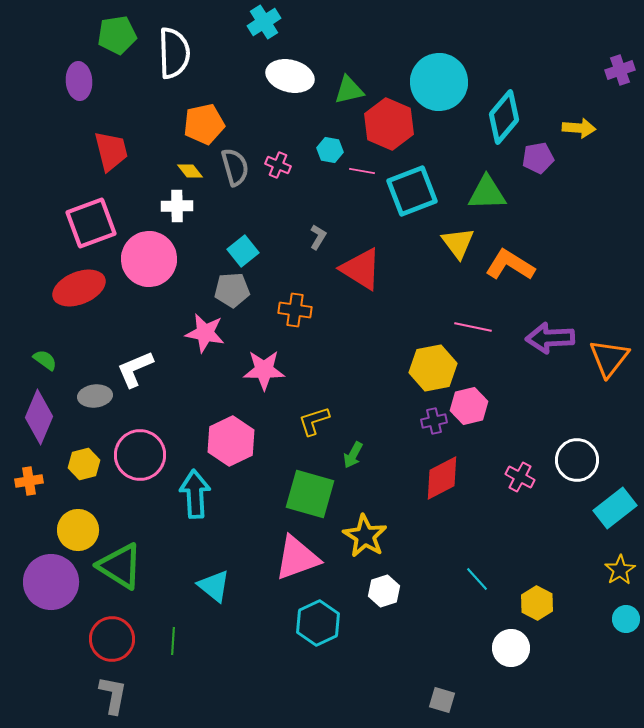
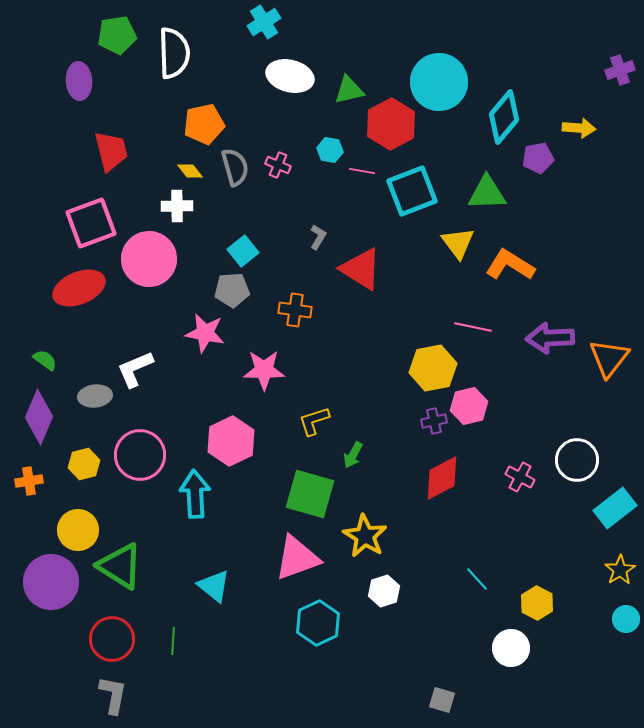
red hexagon at (389, 124): moved 2 px right; rotated 9 degrees clockwise
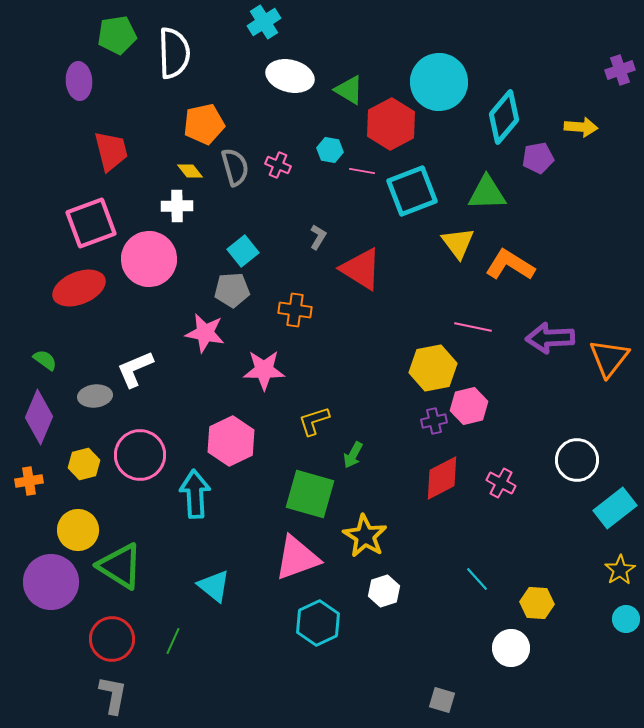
green triangle at (349, 90): rotated 44 degrees clockwise
yellow arrow at (579, 128): moved 2 px right, 1 px up
pink cross at (520, 477): moved 19 px left, 6 px down
yellow hexagon at (537, 603): rotated 24 degrees counterclockwise
green line at (173, 641): rotated 20 degrees clockwise
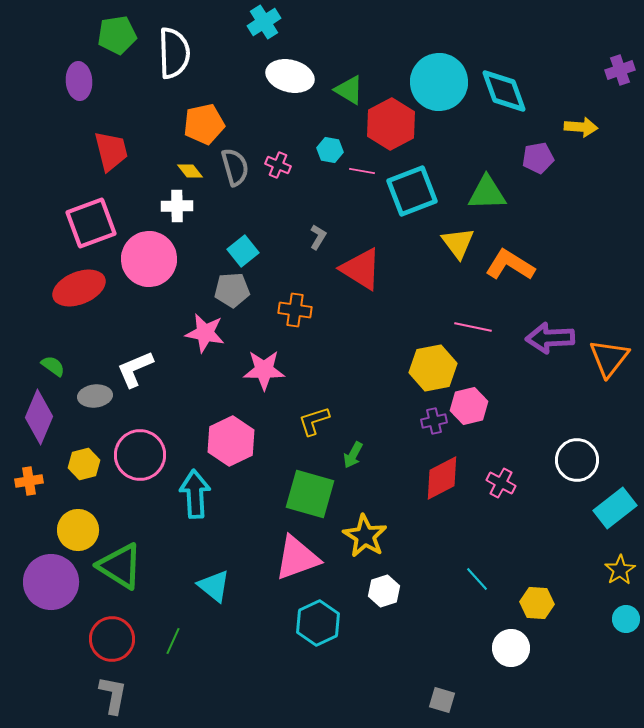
cyan diamond at (504, 117): moved 26 px up; rotated 60 degrees counterclockwise
green semicircle at (45, 360): moved 8 px right, 6 px down
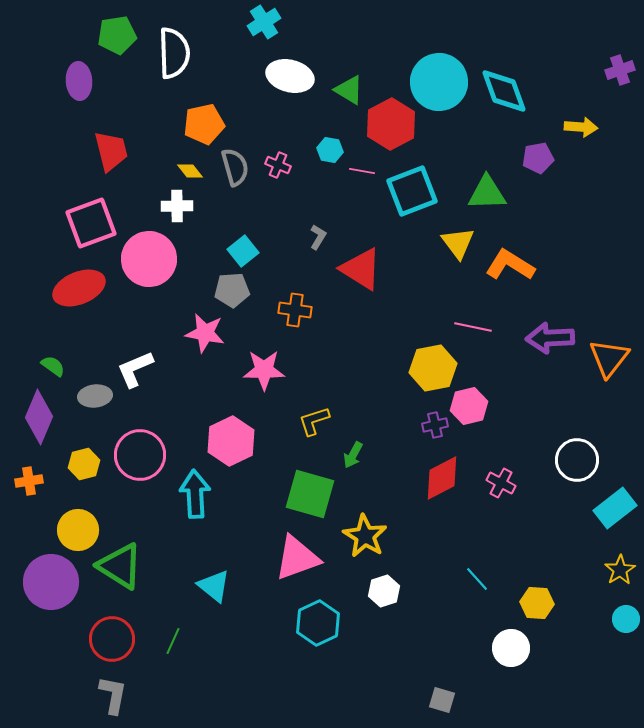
purple cross at (434, 421): moved 1 px right, 4 px down
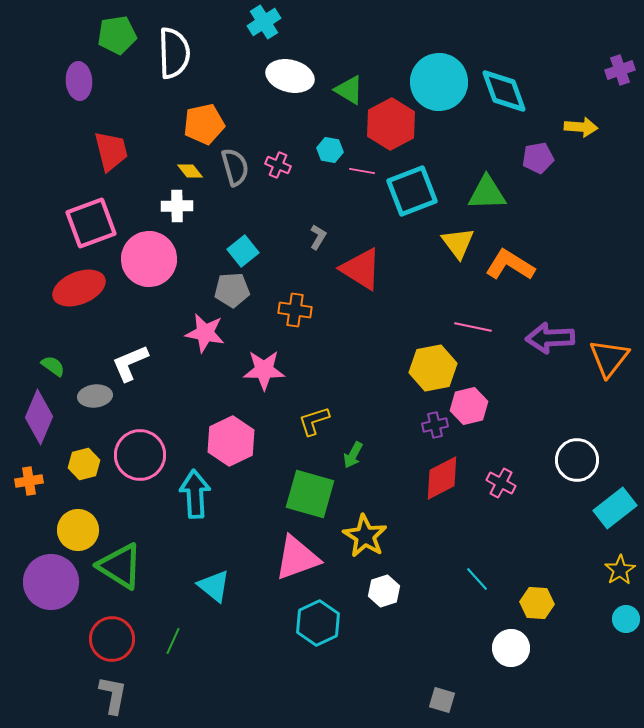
white L-shape at (135, 369): moved 5 px left, 6 px up
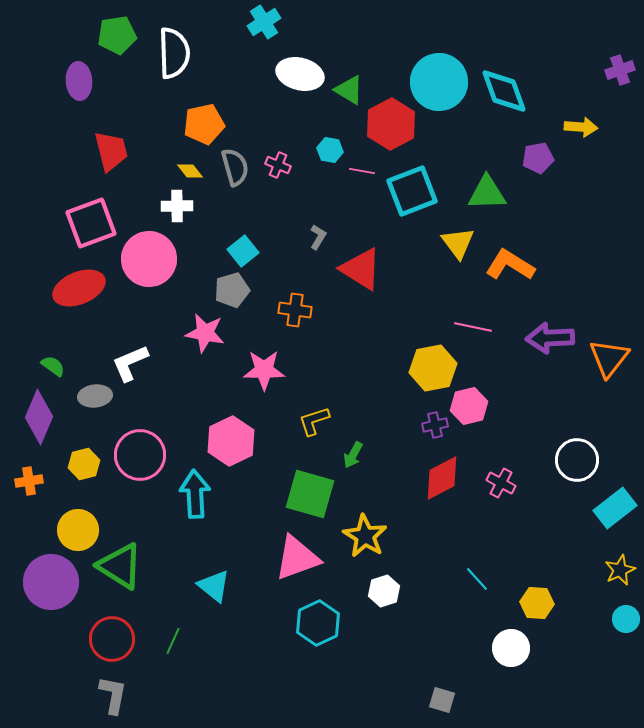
white ellipse at (290, 76): moved 10 px right, 2 px up
gray pentagon at (232, 290): rotated 12 degrees counterclockwise
yellow star at (620, 570): rotated 8 degrees clockwise
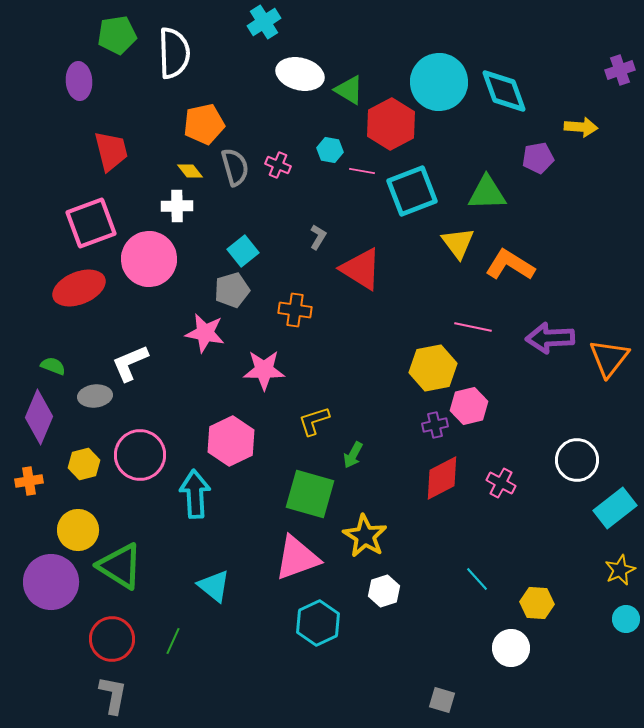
green semicircle at (53, 366): rotated 15 degrees counterclockwise
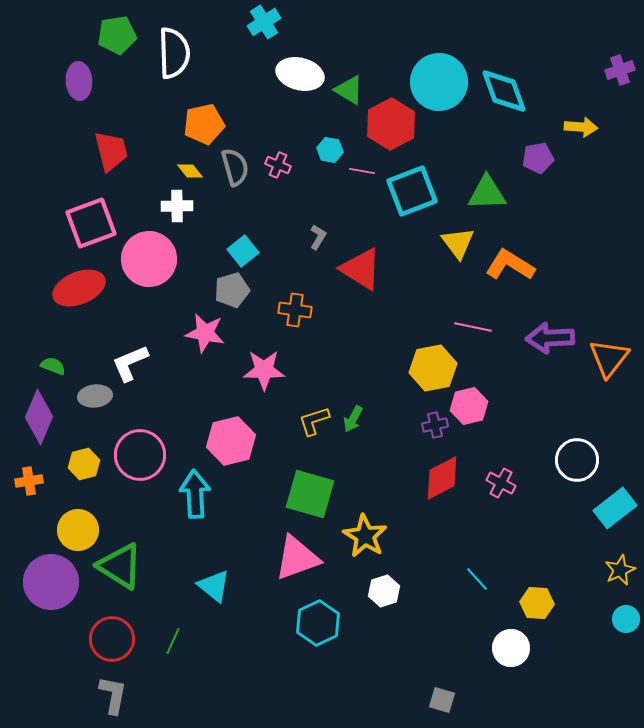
pink hexagon at (231, 441): rotated 12 degrees clockwise
green arrow at (353, 455): moved 36 px up
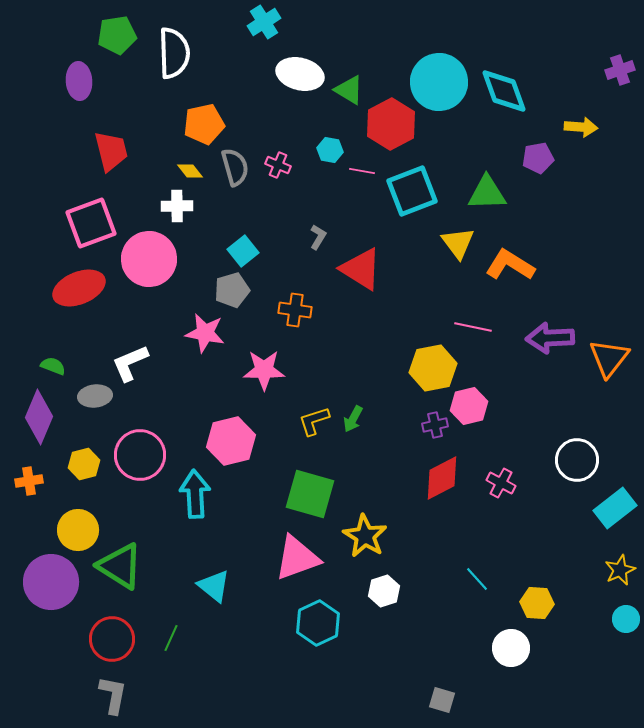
green line at (173, 641): moved 2 px left, 3 px up
